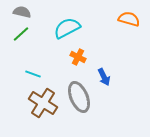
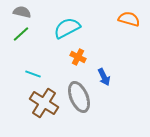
brown cross: moved 1 px right
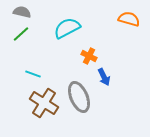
orange cross: moved 11 px right, 1 px up
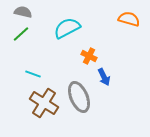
gray semicircle: moved 1 px right
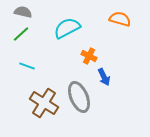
orange semicircle: moved 9 px left
cyan line: moved 6 px left, 8 px up
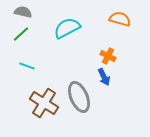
orange cross: moved 19 px right
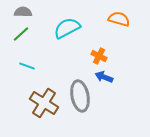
gray semicircle: rotated 12 degrees counterclockwise
orange semicircle: moved 1 px left
orange cross: moved 9 px left
blue arrow: rotated 138 degrees clockwise
gray ellipse: moved 1 px right, 1 px up; rotated 12 degrees clockwise
